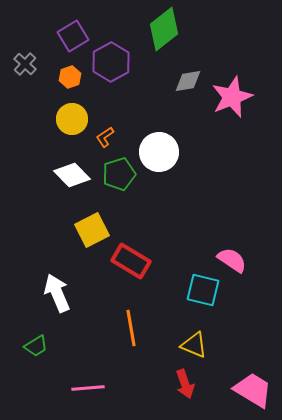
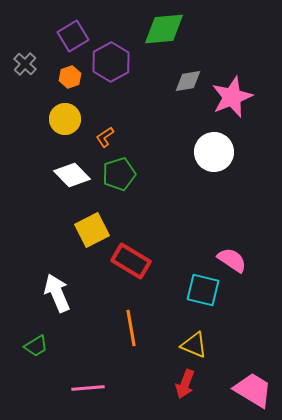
green diamond: rotated 33 degrees clockwise
yellow circle: moved 7 px left
white circle: moved 55 px right
red arrow: rotated 40 degrees clockwise
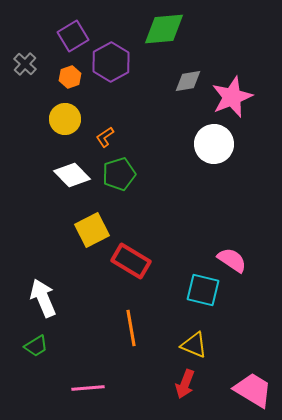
white circle: moved 8 px up
white arrow: moved 14 px left, 5 px down
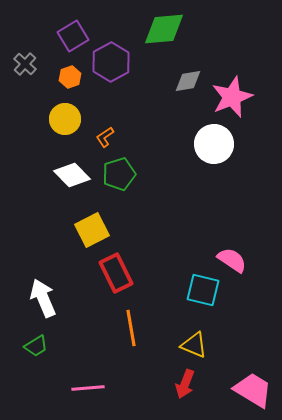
red rectangle: moved 15 px left, 12 px down; rotated 33 degrees clockwise
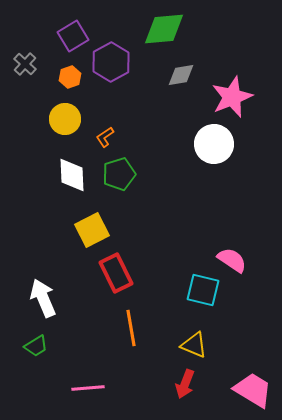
gray diamond: moved 7 px left, 6 px up
white diamond: rotated 42 degrees clockwise
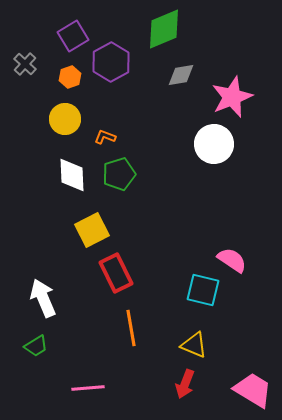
green diamond: rotated 18 degrees counterclockwise
orange L-shape: rotated 55 degrees clockwise
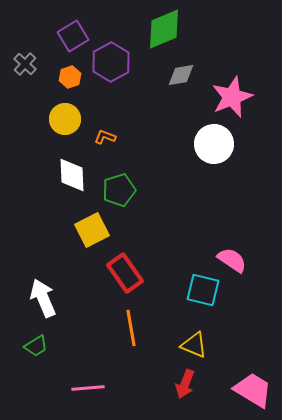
green pentagon: moved 16 px down
red rectangle: moved 9 px right; rotated 9 degrees counterclockwise
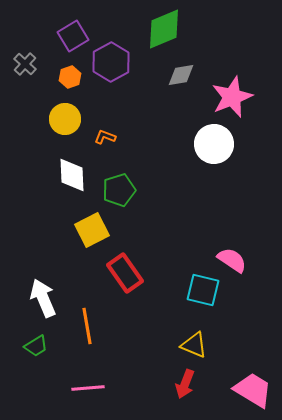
orange line: moved 44 px left, 2 px up
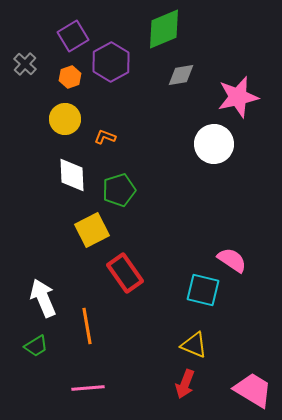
pink star: moved 6 px right; rotated 9 degrees clockwise
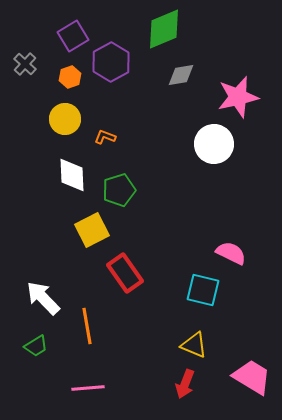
pink semicircle: moved 1 px left, 7 px up; rotated 8 degrees counterclockwise
white arrow: rotated 21 degrees counterclockwise
pink trapezoid: moved 1 px left, 13 px up
